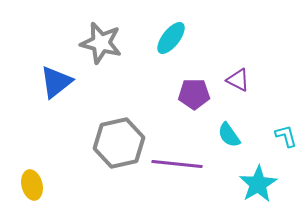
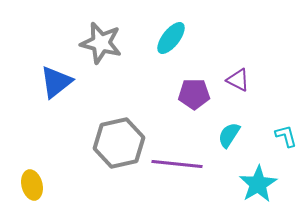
cyan semicircle: rotated 68 degrees clockwise
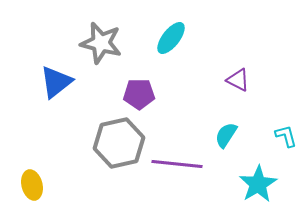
purple pentagon: moved 55 px left
cyan semicircle: moved 3 px left
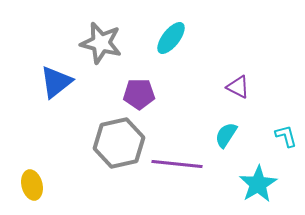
purple triangle: moved 7 px down
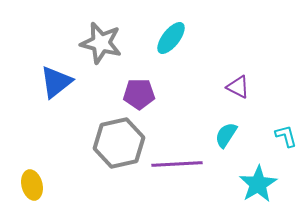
purple line: rotated 9 degrees counterclockwise
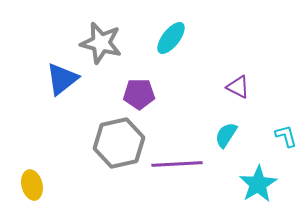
blue triangle: moved 6 px right, 3 px up
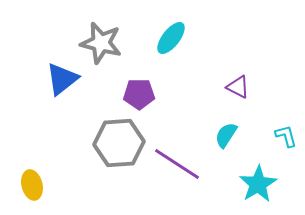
gray hexagon: rotated 9 degrees clockwise
purple line: rotated 36 degrees clockwise
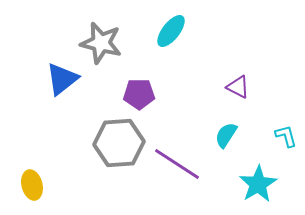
cyan ellipse: moved 7 px up
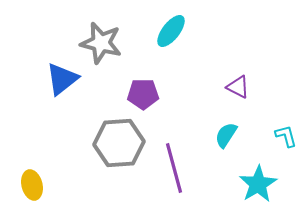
purple pentagon: moved 4 px right
purple line: moved 3 px left, 4 px down; rotated 42 degrees clockwise
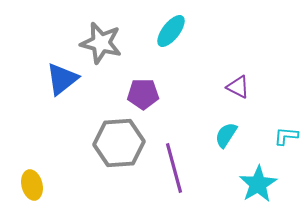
cyan L-shape: rotated 70 degrees counterclockwise
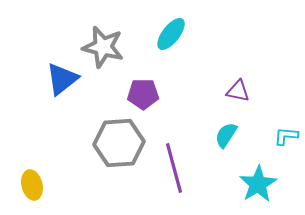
cyan ellipse: moved 3 px down
gray star: moved 2 px right, 4 px down
purple triangle: moved 4 px down; rotated 15 degrees counterclockwise
